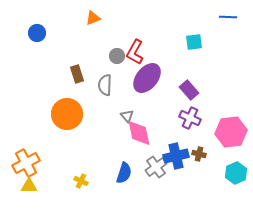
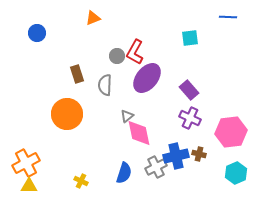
cyan square: moved 4 px left, 4 px up
gray triangle: rotated 32 degrees clockwise
gray cross: rotated 10 degrees clockwise
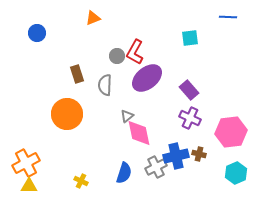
purple ellipse: rotated 12 degrees clockwise
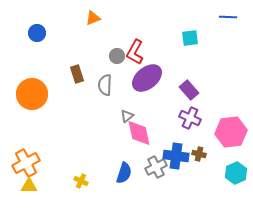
orange circle: moved 35 px left, 20 px up
blue cross: rotated 20 degrees clockwise
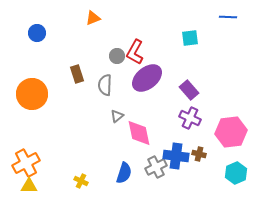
gray triangle: moved 10 px left
